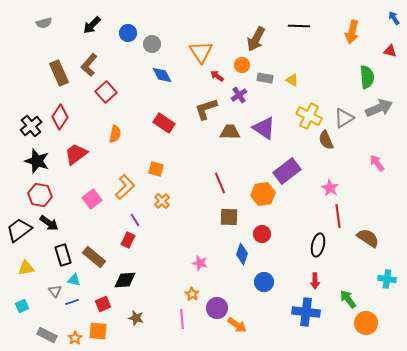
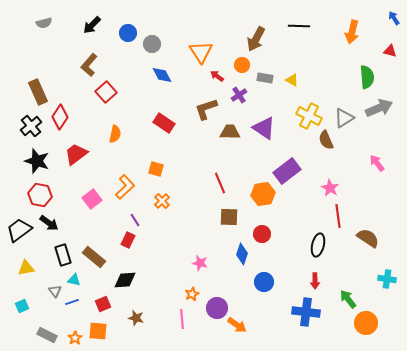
brown rectangle at (59, 73): moved 21 px left, 19 px down
orange star at (192, 294): rotated 16 degrees clockwise
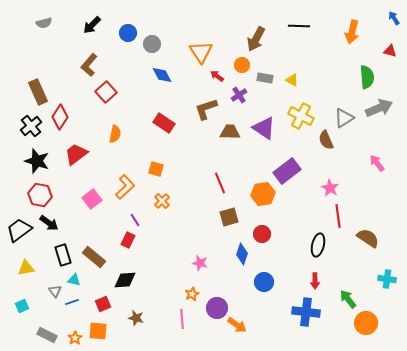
yellow cross at (309, 116): moved 8 px left
brown square at (229, 217): rotated 18 degrees counterclockwise
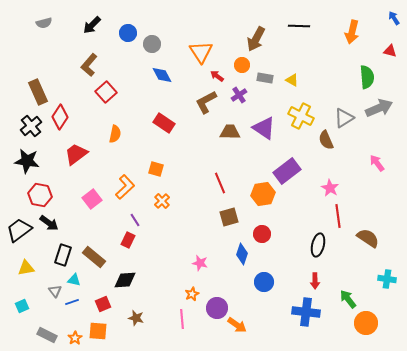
brown L-shape at (206, 109): moved 7 px up; rotated 10 degrees counterclockwise
black star at (37, 161): moved 10 px left; rotated 10 degrees counterclockwise
black rectangle at (63, 255): rotated 35 degrees clockwise
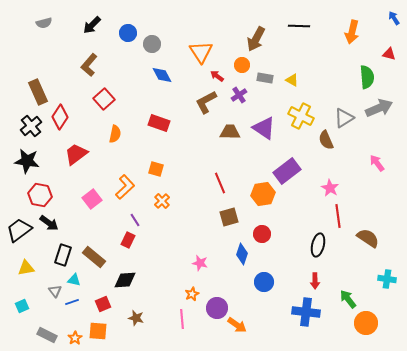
red triangle at (390, 51): moved 1 px left, 3 px down
red square at (106, 92): moved 2 px left, 7 px down
red rectangle at (164, 123): moved 5 px left; rotated 15 degrees counterclockwise
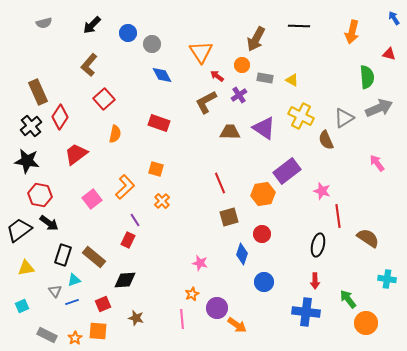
pink star at (330, 188): moved 8 px left, 3 px down; rotated 12 degrees counterclockwise
cyan triangle at (74, 280): rotated 32 degrees counterclockwise
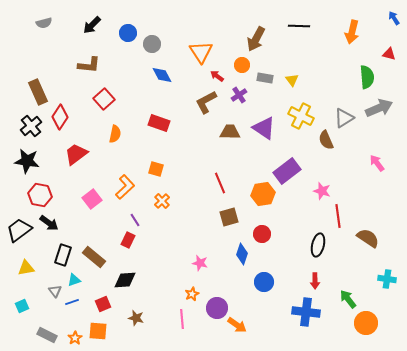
brown L-shape at (89, 65): rotated 125 degrees counterclockwise
yellow triangle at (292, 80): rotated 24 degrees clockwise
